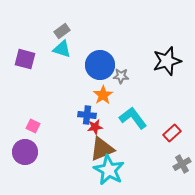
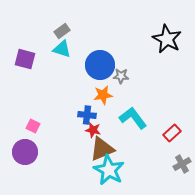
black star: moved 22 px up; rotated 28 degrees counterclockwise
orange star: rotated 24 degrees clockwise
red star: moved 2 px left, 3 px down; rotated 21 degrees clockwise
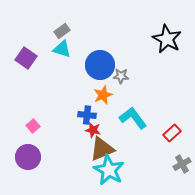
purple square: moved 1 px right, 1 px up; rotated 20 degrees clockwise
orange star: rotated 12 degrees counterclockwise
pink square: rotated 24 degrees clockwise
purple circle: moved 3 px right, 5 px down
